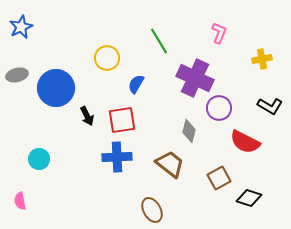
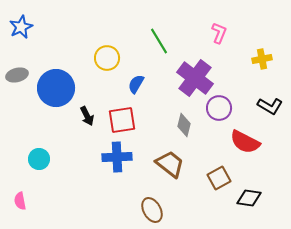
purple cross: rotated 12 degrees clockwise
gray diamond: moved 5 px left, 6 px up
black diamond: rotated 10 degrees counterclockwise
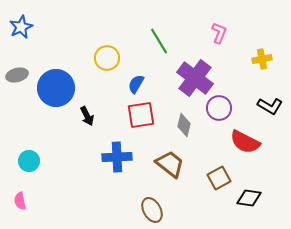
red square: moved 19 px right, 5 px up
cyan circle: moved 10 px left, 2 px down
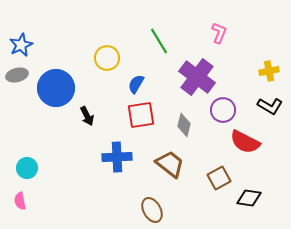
blue star: moved 18 px down
yellow cross: moved 7 px right, 12 px down
purple cross: moved 2 px right, 1 px up
purple circle: moved 4 px right, 2 px down
cyan circle: moved 2 px left, 7 px down
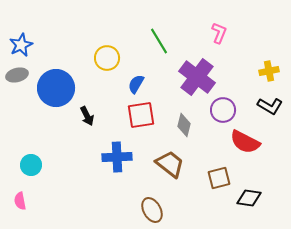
cyan circle: moved 4 px right, 3 px up
brown square: rotated 15 degrees clockwise
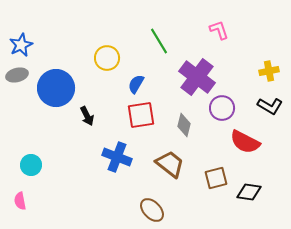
pink L-shape: moved 3 px up; rotated 40 degrees counterclockwise
purple circle: moved 1 px left, 2 px up
blue cross: rotated 24 degrees clockwise
brown square: moved 3 px left
black diamond: moved 6 px up
brown ellipse: rotated 15 degrees counterclockwise
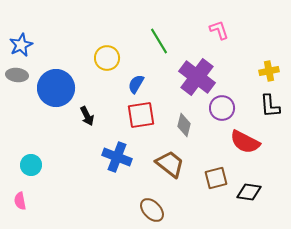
gray ellipse: rotated 20 degrees clockwise
black L-shape: rotated 55 degrees clockwise
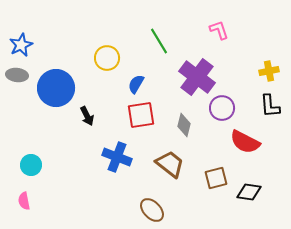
pink semicircle: moved 4 px right
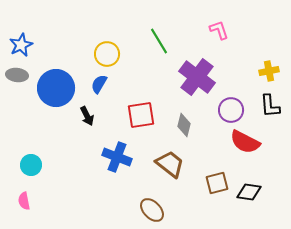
yellow circle: moved 4 px up
blue semicircle: moved 37 px left
purple circle: moved 9 px right, 2 px down
brown square: moved 1 px right, 5 px down
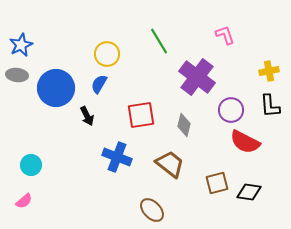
pink L-shape: moved 6 px right, 5 px down
pink semicircle: rotated 120 degrees counterclockwise
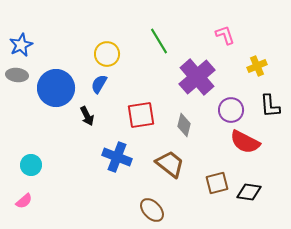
yellow cross: moved 12 px left, 5 px up; rotated 12 degrees counterclockwise
purple cross: rotated 12 degrees clockwise
